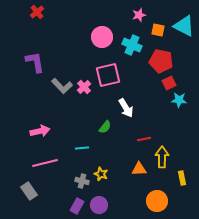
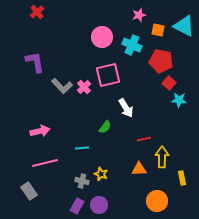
red square: rotated 24 degrees counterclockwise
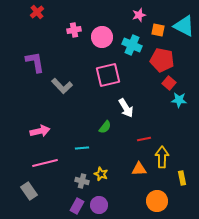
red pentagon: moved 1 px right, 1 px up
pink cross: moved 10 px left, 57 px up; rotated 32 degrees clockwise
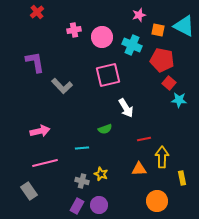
green semicircle: moved 2 px down; rotated 32 degrees clockwise
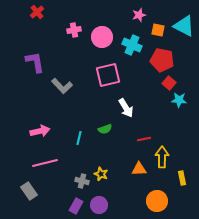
cyan line: moved 3 px left, 10 px up; rotated 72 degrees counterclockwise
purple rectangle: moved 1 px left
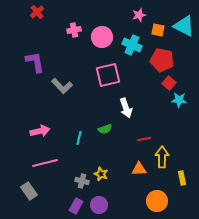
white arrow: rotated 12 degrees clockwise
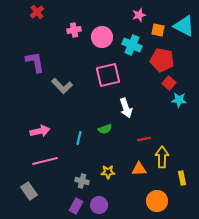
pink line: moved 2 px up
yellow star: moved 7 px right, 2 px up; rotated 24 degrees counterclockwise
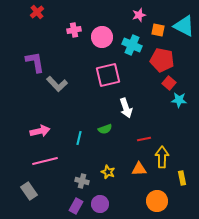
gray L-shape: moved 5 px left, 2 px up
yellow star: rotated 24 degrees clockwise
purple circle: moved 1 px right, 1 px up
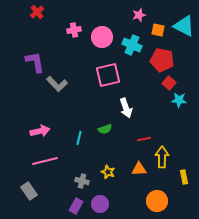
yellow rectangle: moved 2 px right, 1 px up
